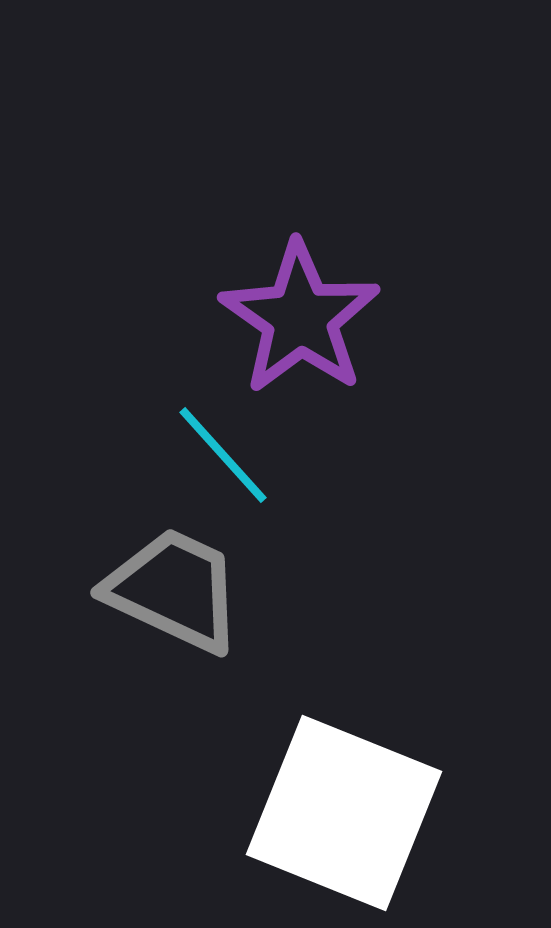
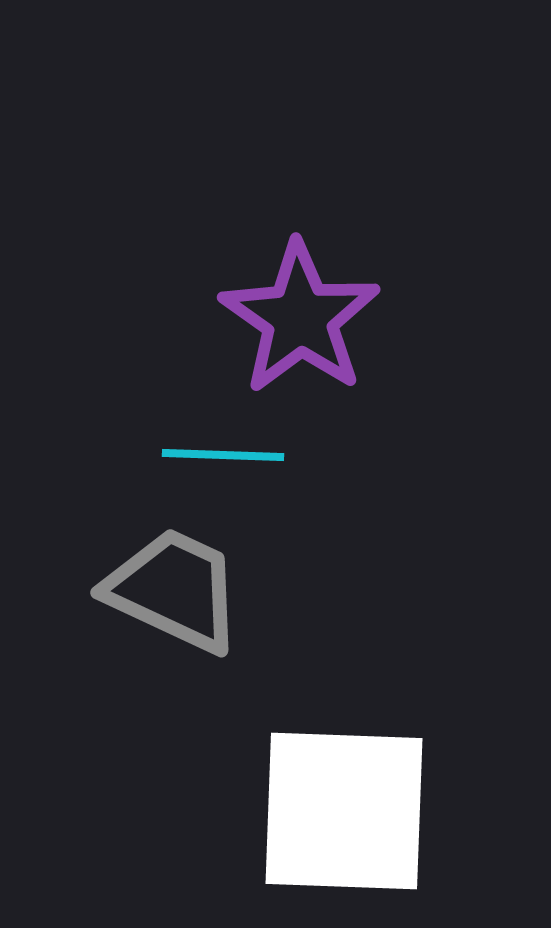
cyan line: rotated 46 degrees counterclockwise
white square: moved 2 px up; rotated 20 degrees counterclockwise
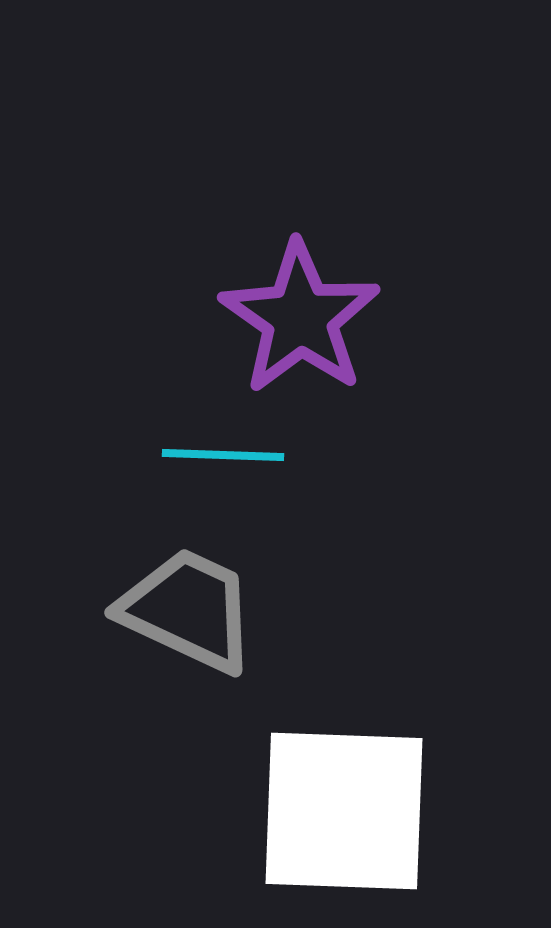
gray trapezoid: moved 14 px right, 20 px down
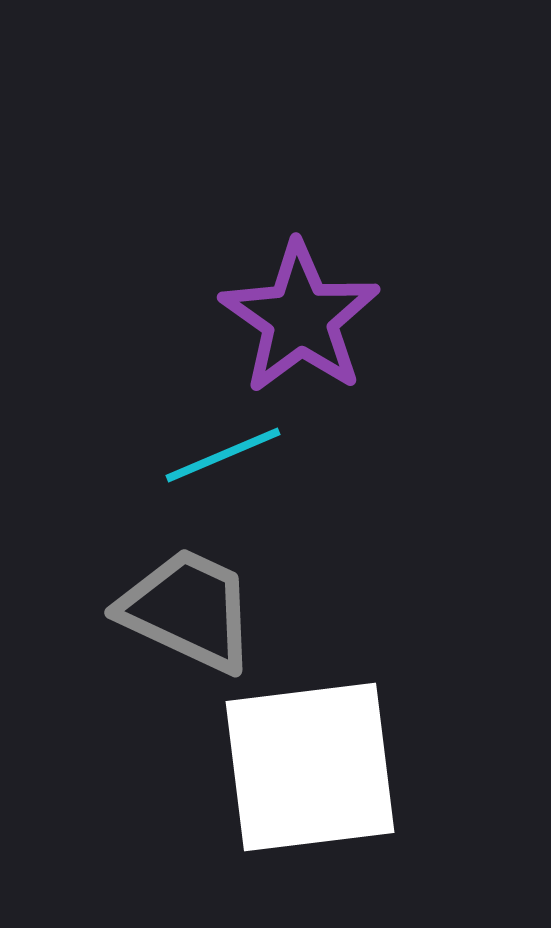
cyan line: rotated 25 degrees counterclockwise
white square: moved 34 px left, 44 px up; rotated 9 degrees counterclockwise
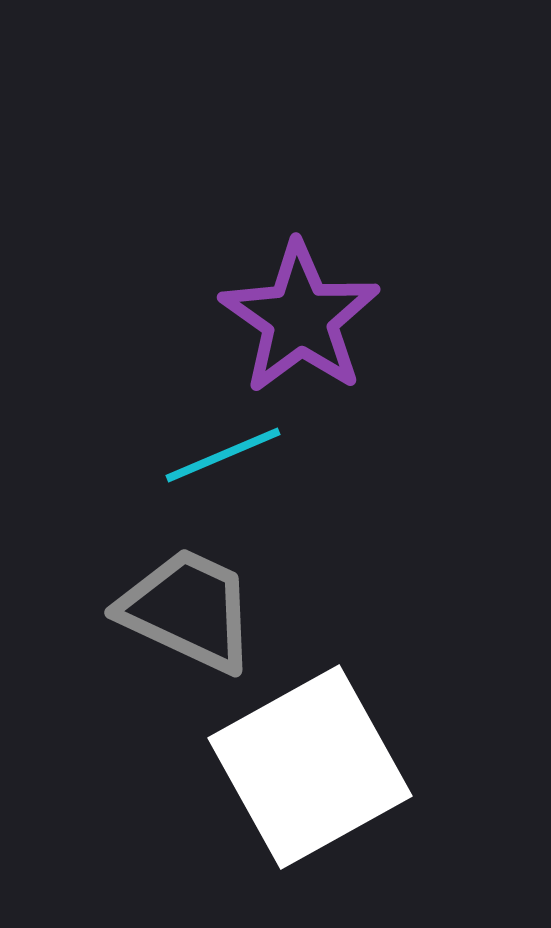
white square: rotated 22 degrees counterclockwise
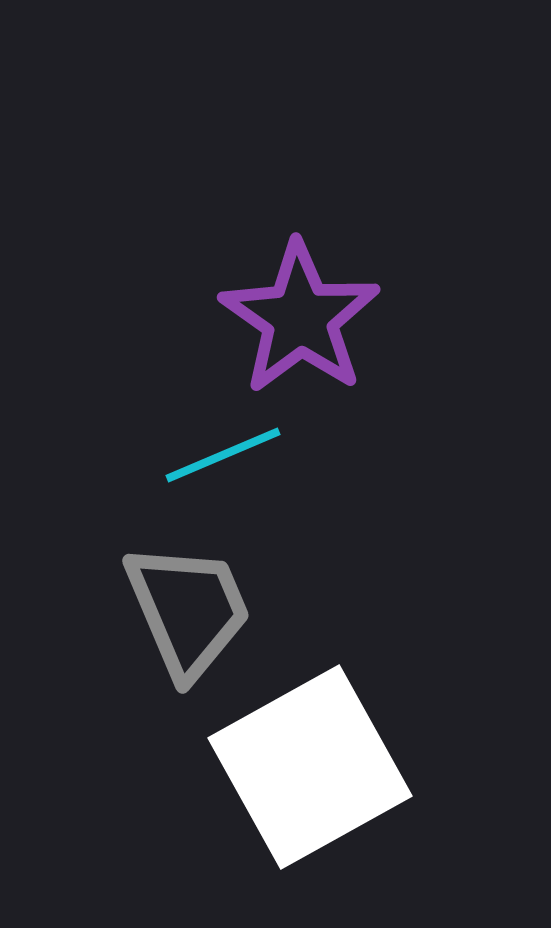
gray trapezoid: rotated 42 degrees clockwise
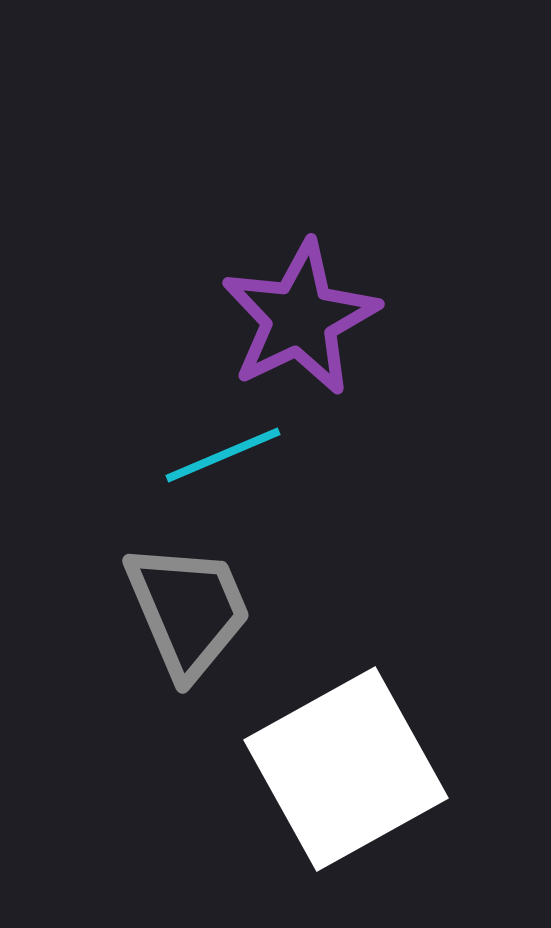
purple star: rotated 11 degrees clockwise
white square: moved 36 px right, 2 px down
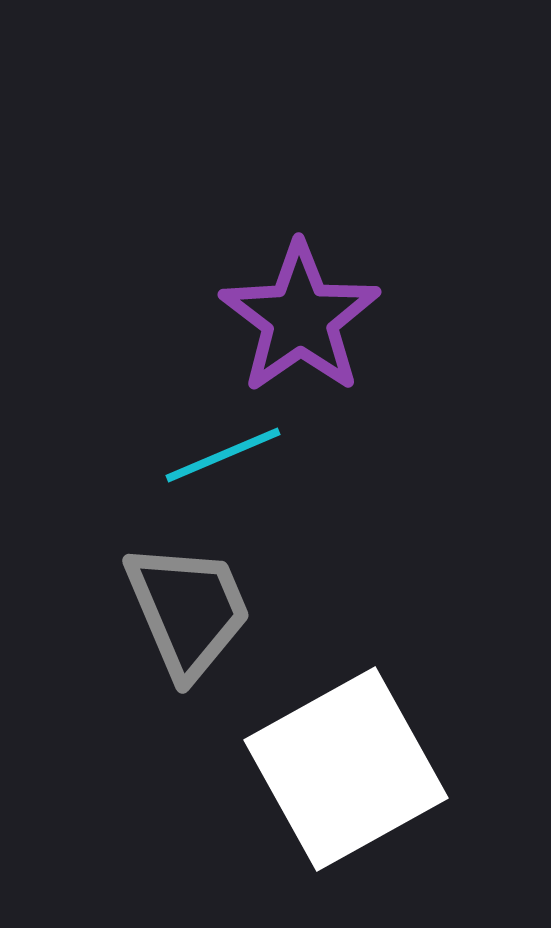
purple star: rotated 9 degrees counterclockwise
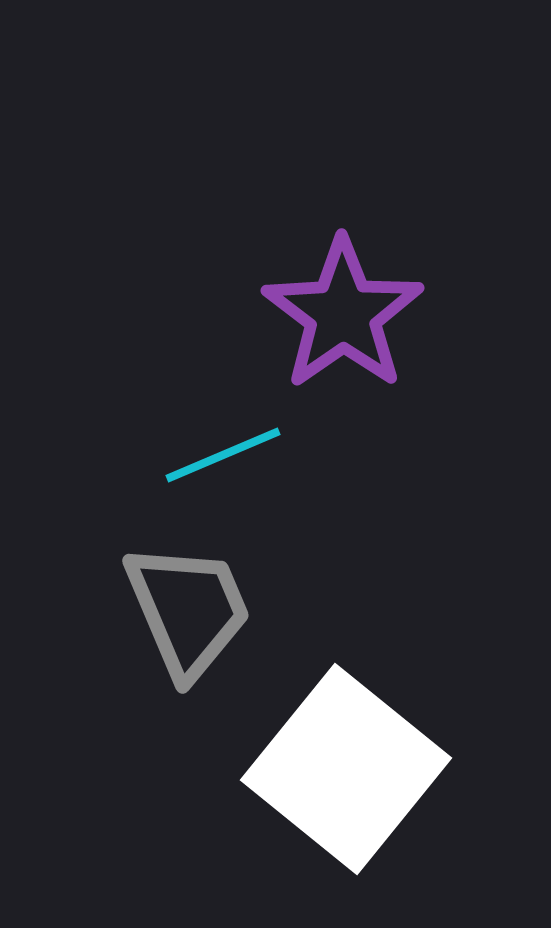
purple star: moved 43 px right, 4 px up
white square: rotated 22 degrees counterclockwise
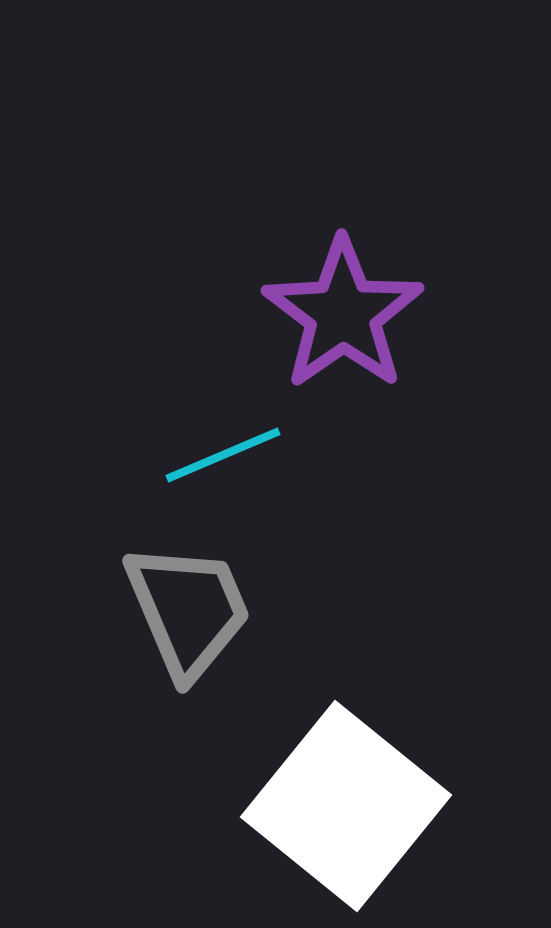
white square: moved 37 px down
